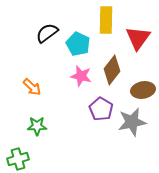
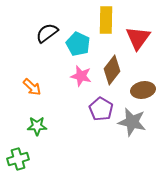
gray star: rotated 24 degrees clockwise
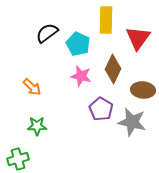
brown diamond: moved 1 px right, 1 px up; rotated 12 degrees counterclockwise
brown ellipse: rotated 15 degrees clockwise
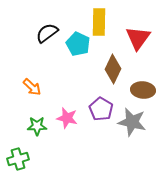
yellow rectangle: moved 7 px left, 2 px down
pink star: moved 14 px left, 42 px down
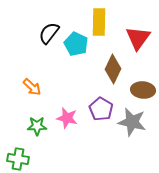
black semicircle: moved 2 px right; rotated 15 degrees counterclockwise
cyan pentagon: moved 2 px left
green cross: rotated 25 degrees clockwise
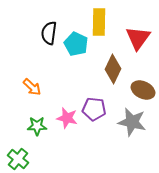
black semicircle: rotated 30 degrees counterclockwise
brown ellipse: rotated 20 degrees clockwise
purple pentagon: moved 7 px left; rotated 25 degrees counterclockwise
green cross: rotated 30 degrees clockwise
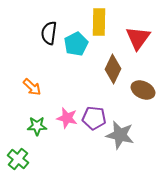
cyan pentagon: rotated 20 degrees clockwise
purple pentagon: moved 9 px down
gray star: moved 12 px left, 13 px down
